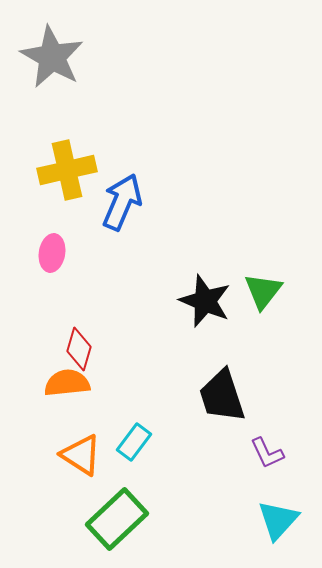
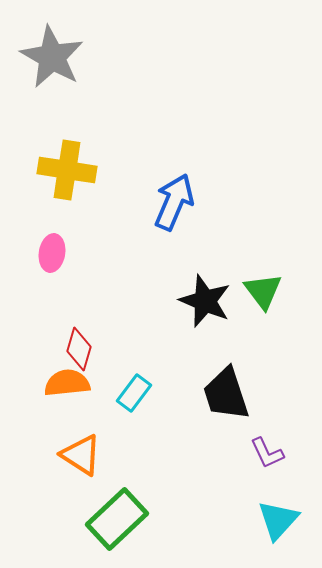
yellow cross: rotated 22 degrees clockwise
blue arrow: moved 52 px right
green triangle: rotated 15 degrees counterclockwise
black trapezoid: moved 4 px right, 2 px up
cyan rectangle: moved 49 px up
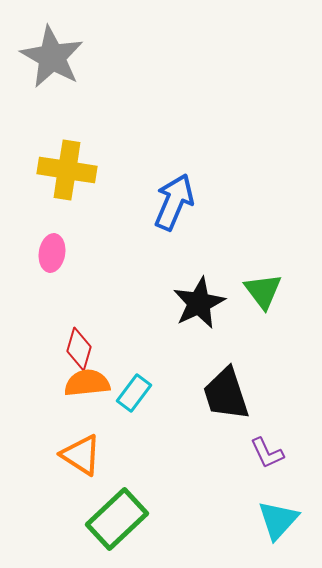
black star: moved 6 px left, 2 px down; rotated 24 degrees clockwise
orange semicircle: moved 20 px right
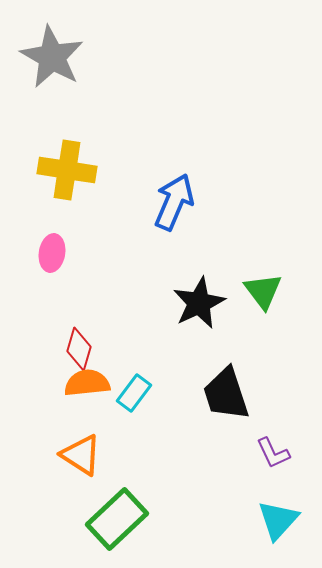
purple L-shape: moved 6 px right
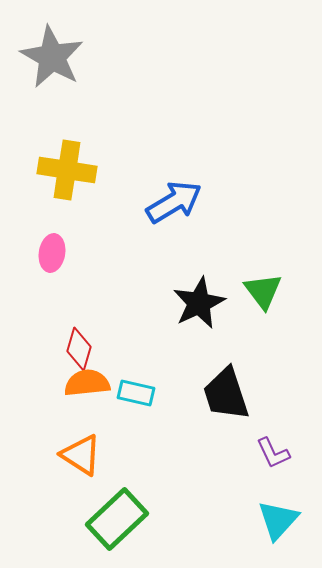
blue arrow: rotated 36 degrees clockwise
cyan rectangle: moved 2 px right; rotated 66 degrees clockwise
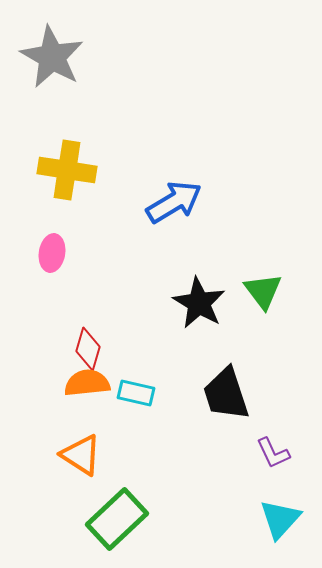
black star: rotated 16 degrees counterclockwise
red diamond: moved 9 px right
cyan triangle: moved 2 px right, 1 px up
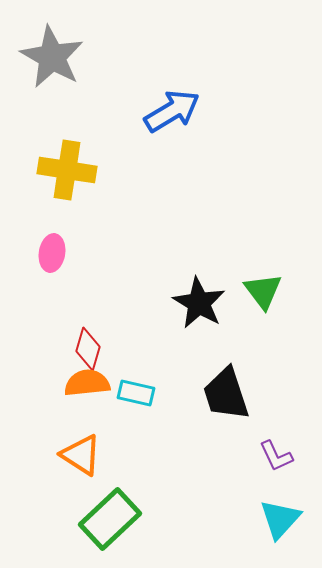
blue arrow: moved 2 px left, 91 px up
purple L-shape: moved 3 px right, 3 px down
green rectangle: moved 7 px left
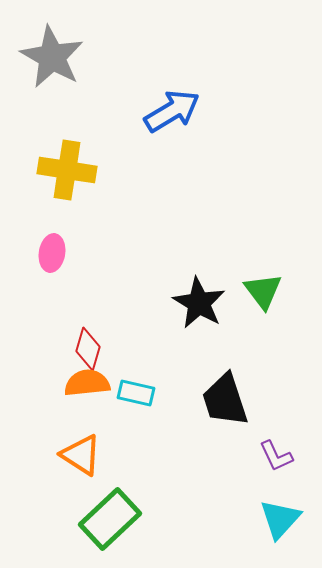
black trapezoid: moved 1 px left, 6 px down
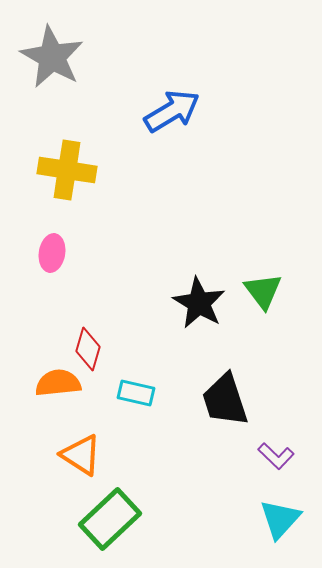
orange semicircle: moved 29 px left
purple L-shape: rotated 21 degrees counterclockwise
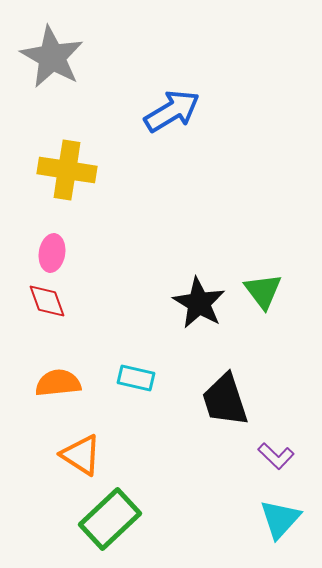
red diamond: moved 41 px left, 48 px up; rotated 36 degrees counterclockwise
cyan rectangle: moved 15 px up
